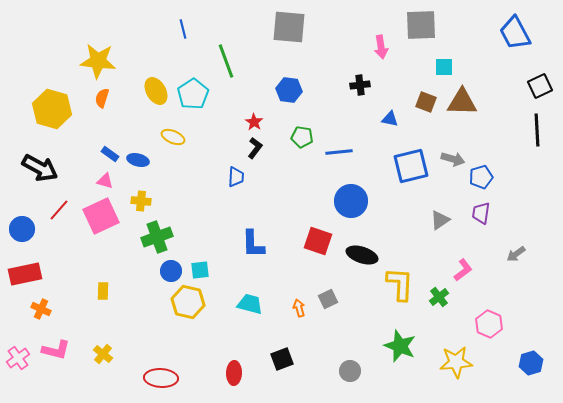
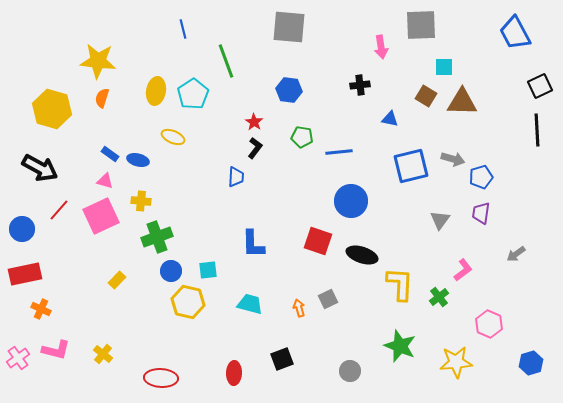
yellow ellipse at (156, 91): rotated 40 degrees clockwise
brown square at (426, 102): moved 6 px up; rotated 10 degrees clockwise
gray triangle at (440, 220): rotated 20 degrees counterclockwise
cyan square at (200, 270): moved 8 px right
yellow rectangle at (103, 291): moved 14 px right, 11 px up; rotated 42 degrees clockwise
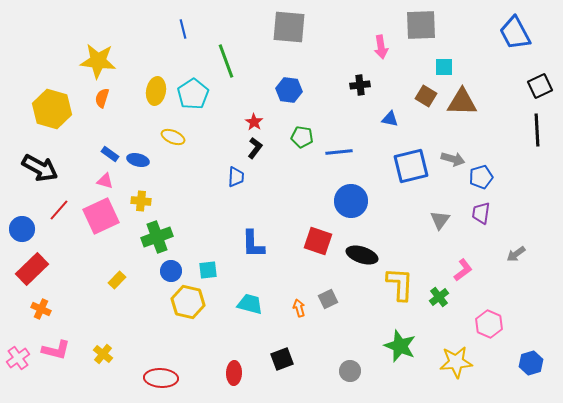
red rectangle at (25, 274): moved 7 px right, 5 px up; rotated 32 degrees counterclockwise
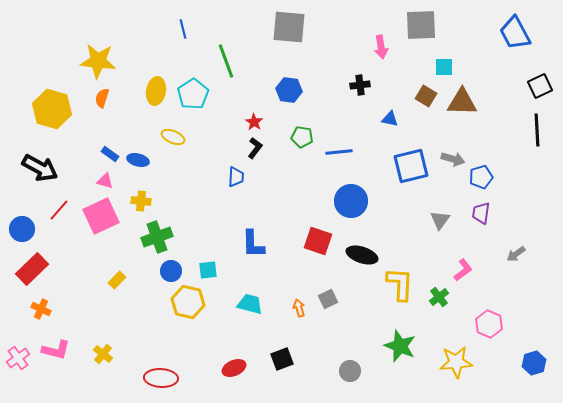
blue hexagon at (531, 363): moved 3 px right
red ellipse at (234, 373): moved 5 px up; rotated 65 degrees clockwise
